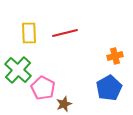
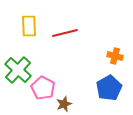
yellow rectangle: moved 7 px up
orange cross: rotated 28 degrees clockwise
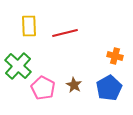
green cross: moved 4 px up
brown star: moved 10 px right, 19 px up; rotated 21 degrees counterclockwise
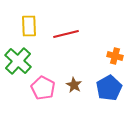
red line: moved 1 px right, 1 px down
green cross: moved 5 px up
